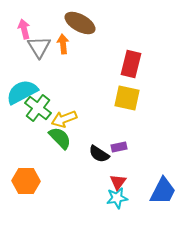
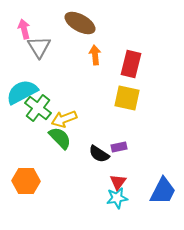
orange arrow: moved 32 px right, 11 px down
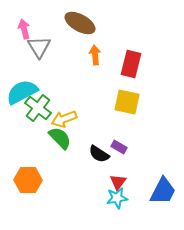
yellow square: moved 4 px down
purple rectangle: rotated 42 degrees clockwise
orange hexagon: moved 2 px right, 1 px up
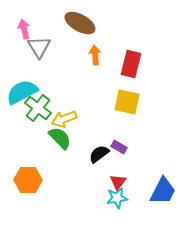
black semicircle: rotated 110 degrees clockwise
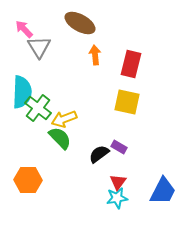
pink arrow: rotated 30 degrees counterclockwise
cyan semicircle: rotated 120 degrees clockwise
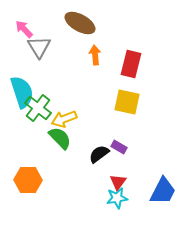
cyan semicircle: rotated 20 degrees counterclockwise
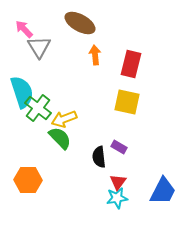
black semicircle: moved 3 px down; rotated 60 degrees counterclockwise
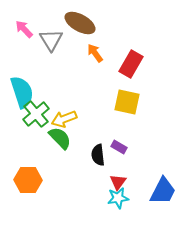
gray triangle: moved 12 px right, 7 px up
orange arrow: moved 2 px up; rotated 30 degrees counterclockwise
red rectangle: rotated 16 degrees clockwise
green cross: moved 2 px left, 6 px down; rotated 12 degrees clockwise
black semicircle: moved 1 px left, 2 px up
cyan star: moved 1 px right
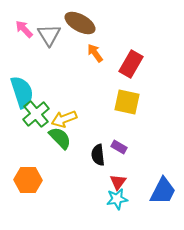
gray triangle: moved 2 px left, 5 px up
cyan star: moved 1 px left, 1 px down
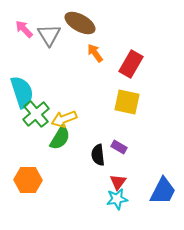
green semicircle: rotated 75 degrees clockwise
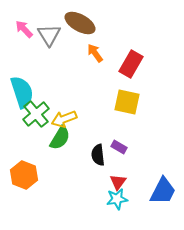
orange hexagon: moved 4 px left, 5 px up; rotated 20 degrees clockwise
